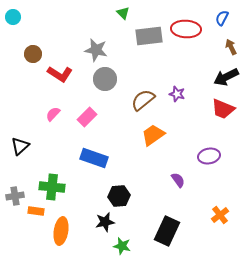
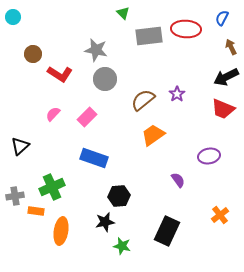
purple star: rotated 21 degrees clockwise
green cross: rotated 30 degrees counterclockwise
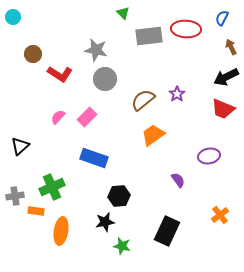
pink semicircle: moved 5 px right, 3 px down
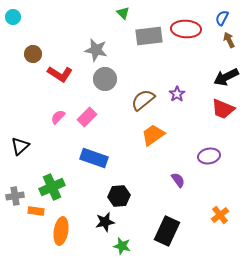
brown arrow: moved 2 px left, 7 px up
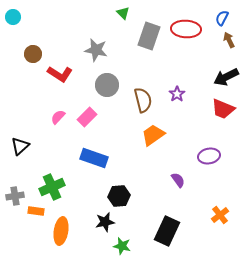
gray rectangle: rotated 64 degrees counterclockwise
gray circle: moved 2 px right, 6 px down
brown semicircle: rotated 115 degrees clockwise
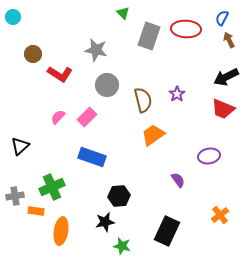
blue rectangle: moved 2 px left, 1 px up
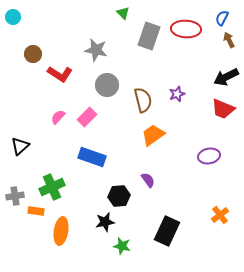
purple star: rotated 14 degrees clockwise
purple semicircle: moved 30 px left
